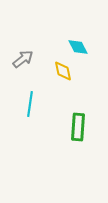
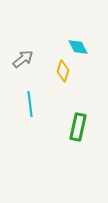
yellow diamond: rotated 30 degrees clockwise
cyan line: rotated 15 degrees counterclockwise
green rectangle: rotated 8 degrees clockwise
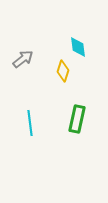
cyan diamond: rotated 20 degrees clockwise
cyan line: moved 19 px down
green rectangle: moved 1 px left, 8 px up
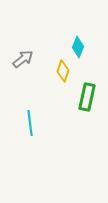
cyan diamond: rotated 30 degrees clockwise
green rectangle: moved 10 px right, 22 px up
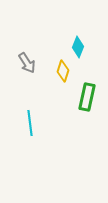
gray arrow: moved 4 px right, 4 px down; rotated 95 degrees clockwise
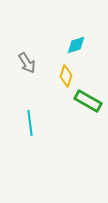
cyan diamond: moved 2 px left, 2 px up; rotated 50 degrees clockwise
yellow diamond: moved 3 px right, 5 px down
green rectangle: moved 1 px right, 4 px down; rotated 72 degrees counterclockwise
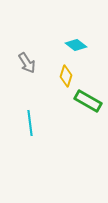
cyan diamond: rotated 55 degrees clockwise
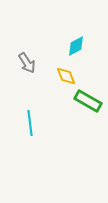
cyan diamond: moved 1 px down; rotated 65 degrees counterclockwise
yellow diamond: rotated 40 degrees counterclockwise
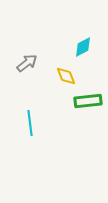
cyan diamond: moved 7 px right, 1 px down
gray arrow: rotated 95 degrees counterclockwise
green rectangle: rotated 36 degrees counterclockwise
